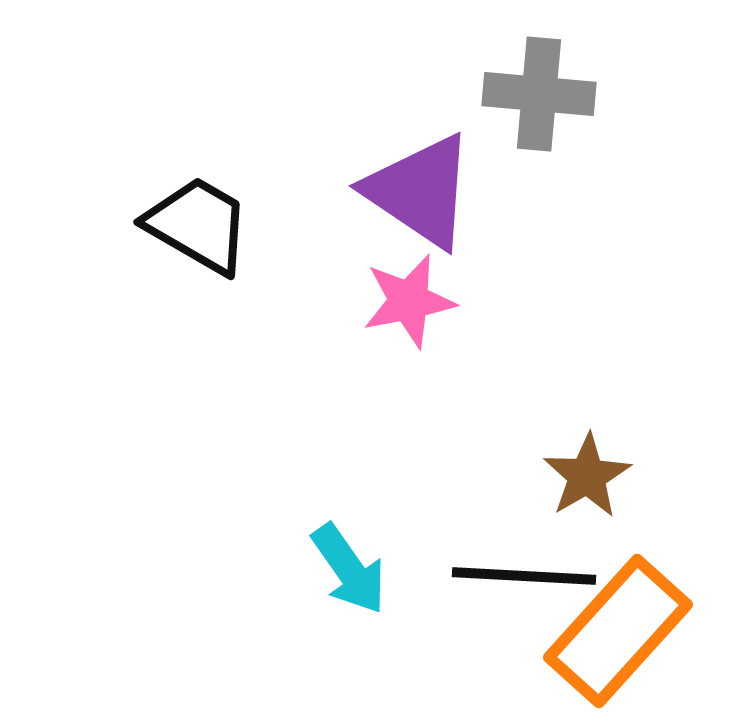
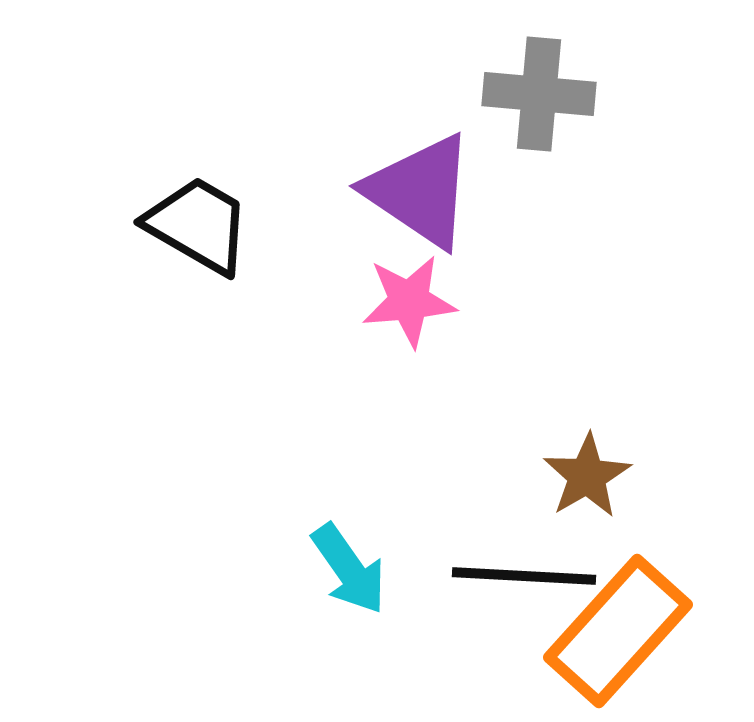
pink star: rotated 6 degrees clockwise
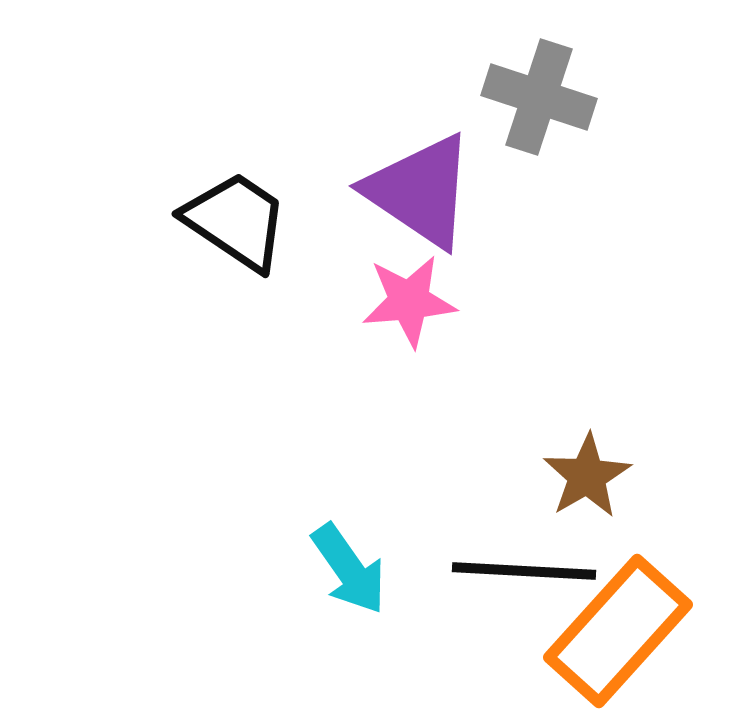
gray cross: moved 3 px down; rotated 13 degrees clockwise
black trapezoid: moved 38 px right, 4 px up; rotated 4 degrees clockwise
black line: moved 5 px up
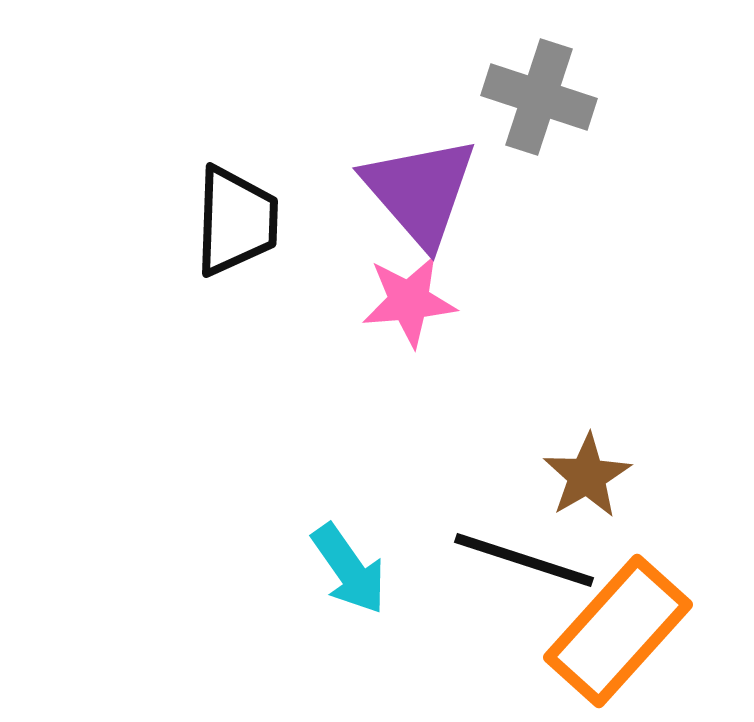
purple triangle: rotated 15 degrees clockwise
black trapezoid: rotated 58 degrees clockwise
black line: moved 11 px up; rotated 15 degrees clockwise
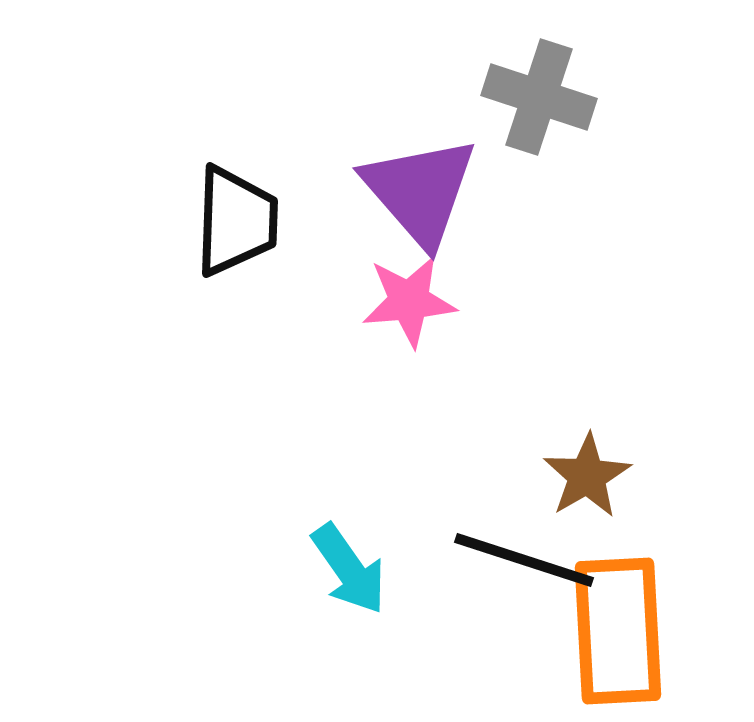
orange rectangle: rotated 45 degrees counterclockwise
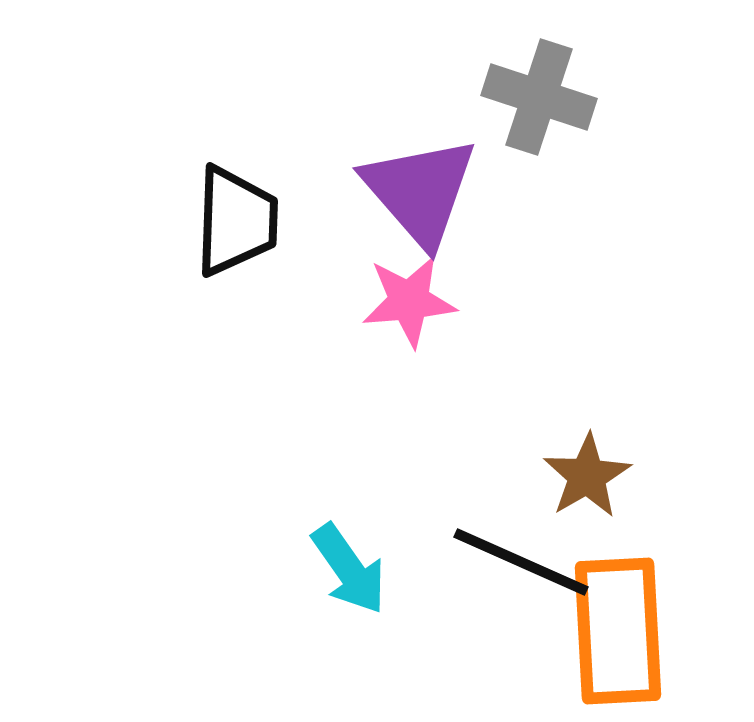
black line: moved 3 px left, 2 px down; rotated 6 degrees clockwise
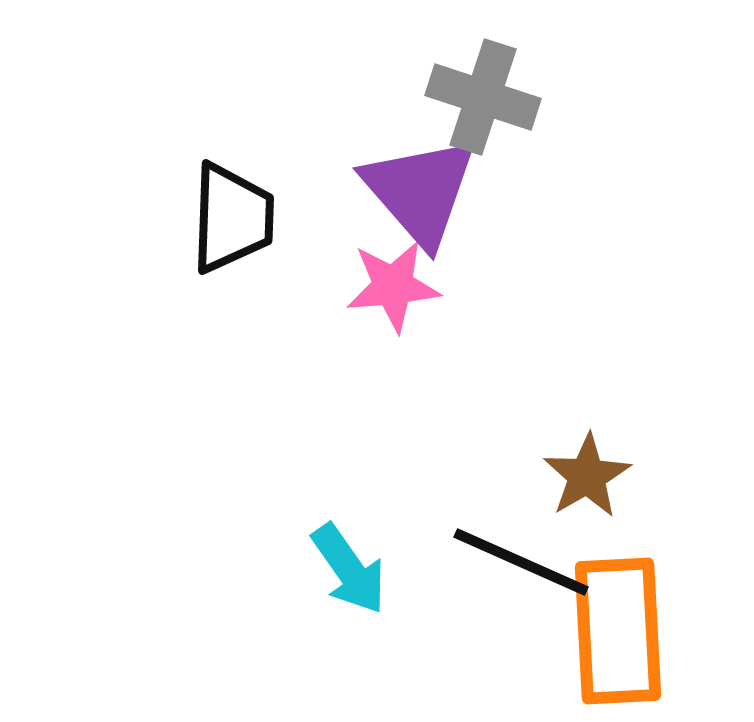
gray cross: moved 56 px left
black trapezoid: moved 4 px left, 3 px up
pink star: moved 16 px left, 15 px up
